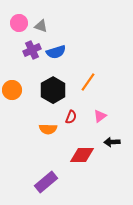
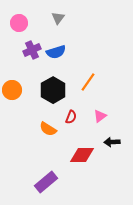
gray triangle: moved 17 px right, 8 px up; rotated 48 degrees clockwise
orange semicircle: rotated 30 degrees clockwise
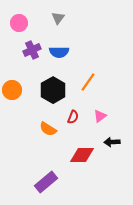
blue semicircle: moved 3 px right; rotated 18 degrees clockwise
red semicircle: moved 2 px right
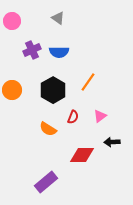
gray triangle: rotated 32 degrees counterclockwise
pink circle: moved 7 px left, 2 px up
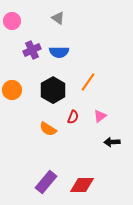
red diamond: moved 30 px down
purple rectangle: rotated 10 degrees counterclockwise
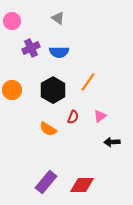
purple cross: moved 1 px left, 2 px up
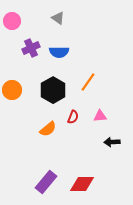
pink triangle: rotated 32 degrees clockwise
orange semicircle: rotated 72 degrees counterclockwise
red diamond: moved 1 px up
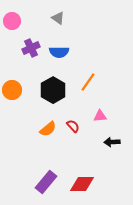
red semicircle: moved 9 px down; rotated 64 degrees counterclockwise
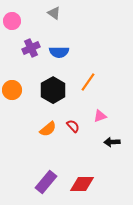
gray triangle: moved 4 px left, 5 px up
pink triangle: rotated 16 degrees counterclockwise
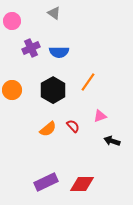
black arrow: moved 1 px up; rotated 21 degrees clockwise
purple rectangle: rotated 25 degrees clockwise
